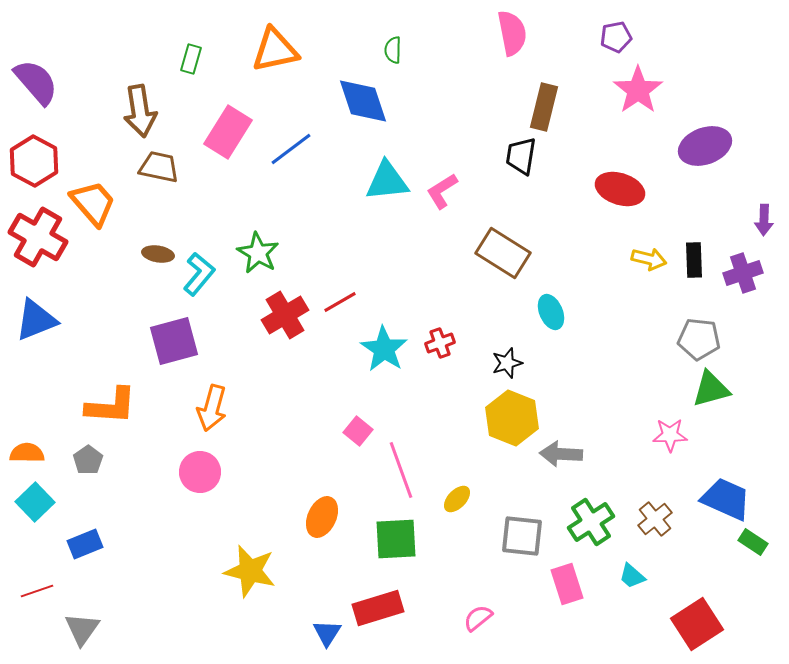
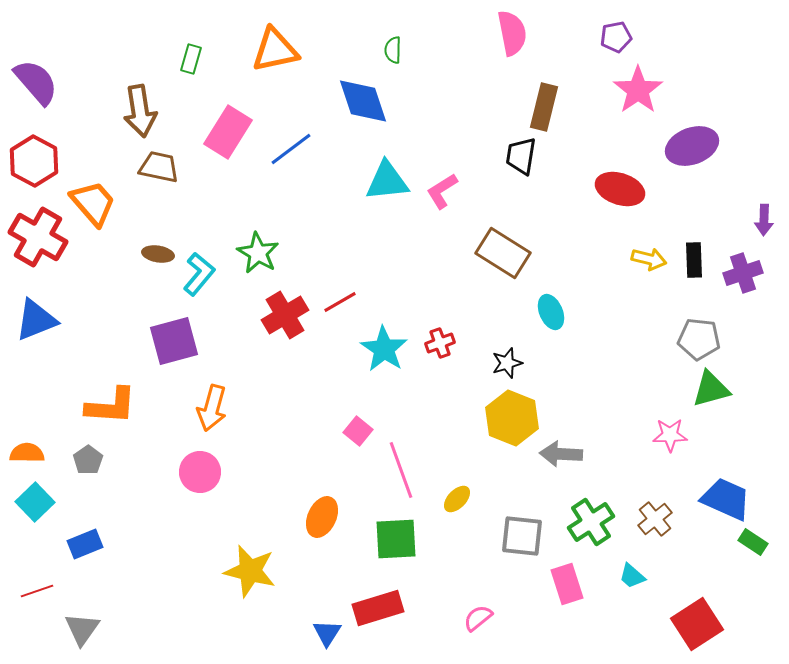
purple ellipse at (705, 146): moved 13 px left
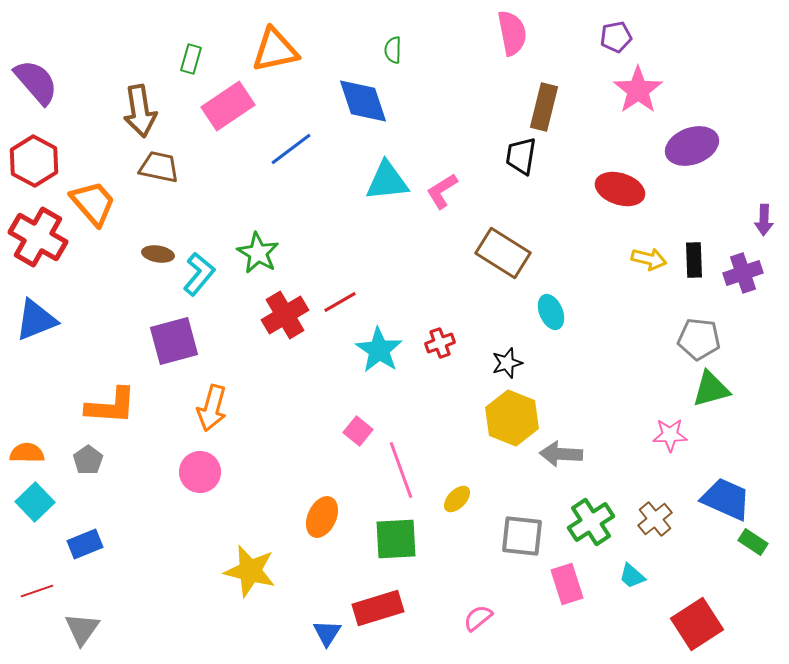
pink rectangle at (228, 132): moved 26 px up; rotated 24 degrees clockwise
cyan star at (384, 349): moved 5 px left, 1 px down
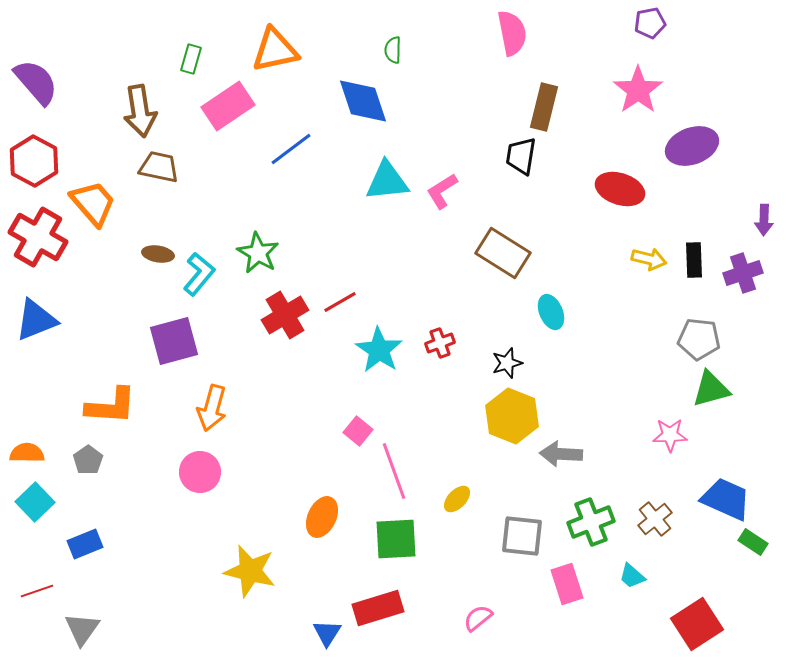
purple pentagon at (616, 37): moved 34 px right, 14 px up
yellow hexagon at (512, 418): moved 2 px up
pink line at (401, 470): moved 7 px left, 1 px down
green cross at (591, 522): rotated 12 degrees clockwise
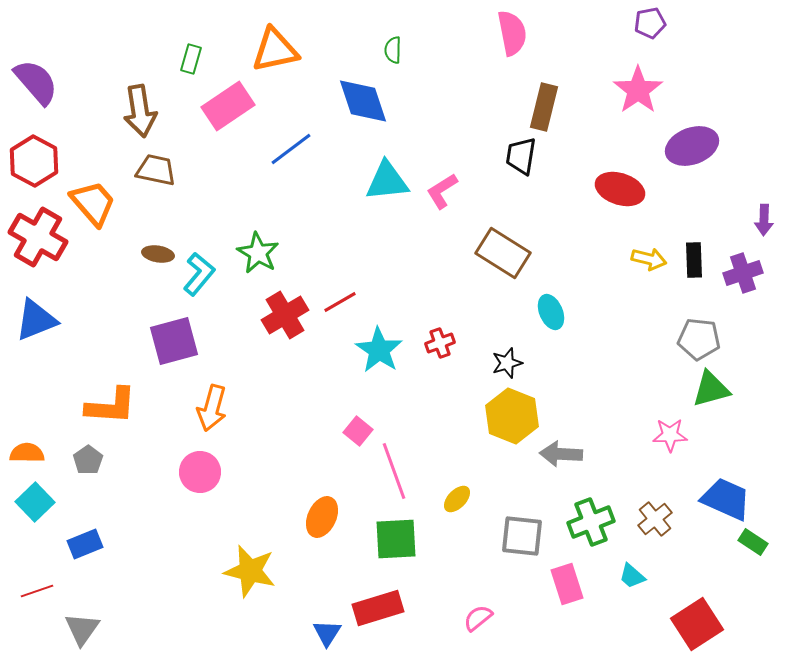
brown trapezoid at (159, 167): moved 3 px left, 3 px down
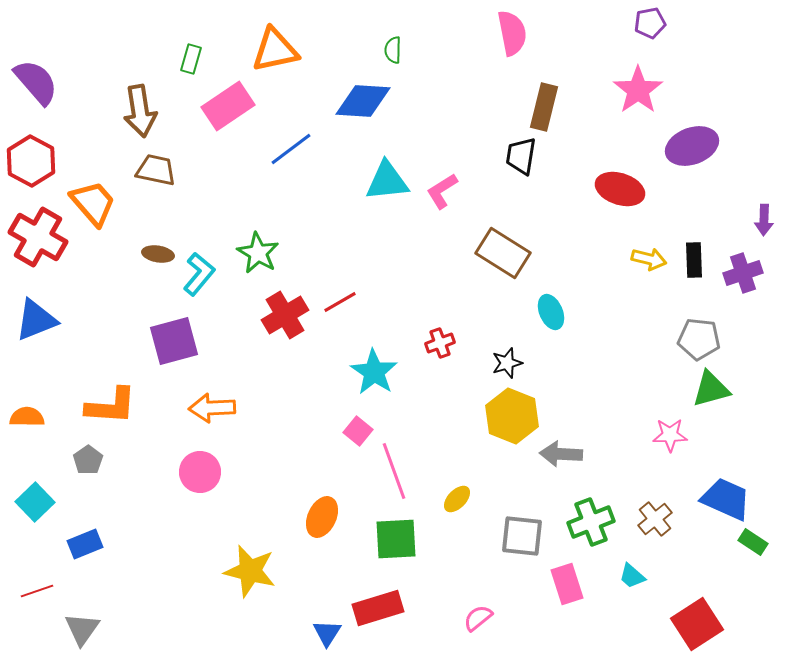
blue diamond at (363, 101): rotated 68 degrees counterclockwise
red hexagon at (34, 161): moved 3 px left
cyan star at (379, 350): moved 5 px left, 22 px down
orange arrow at (212, 408): rotated 72 degrees clockwise
orange semicircle at (27, 453): moved 36 px up
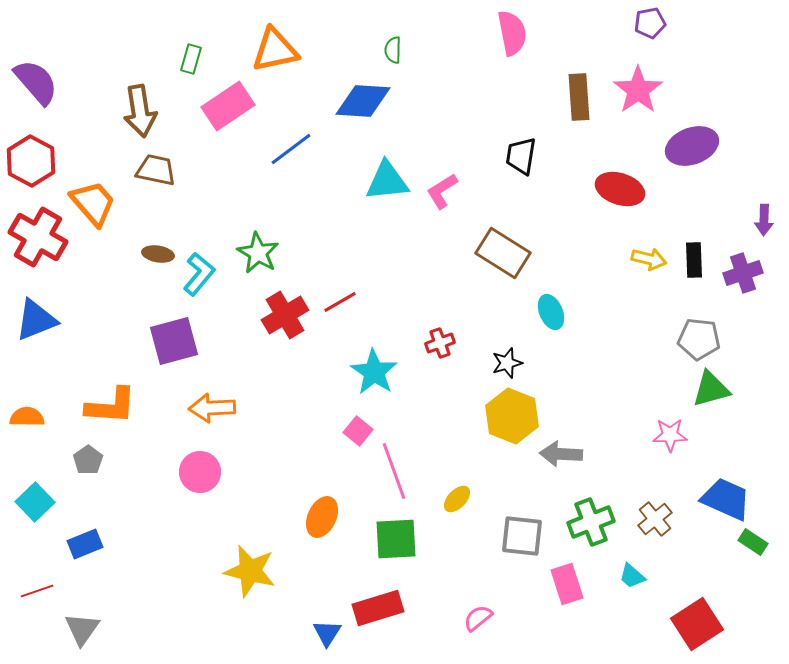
brown rectangle at (544, 107): moved 35 px right, 10 px up; rotated 18 degrees counterclockwise
